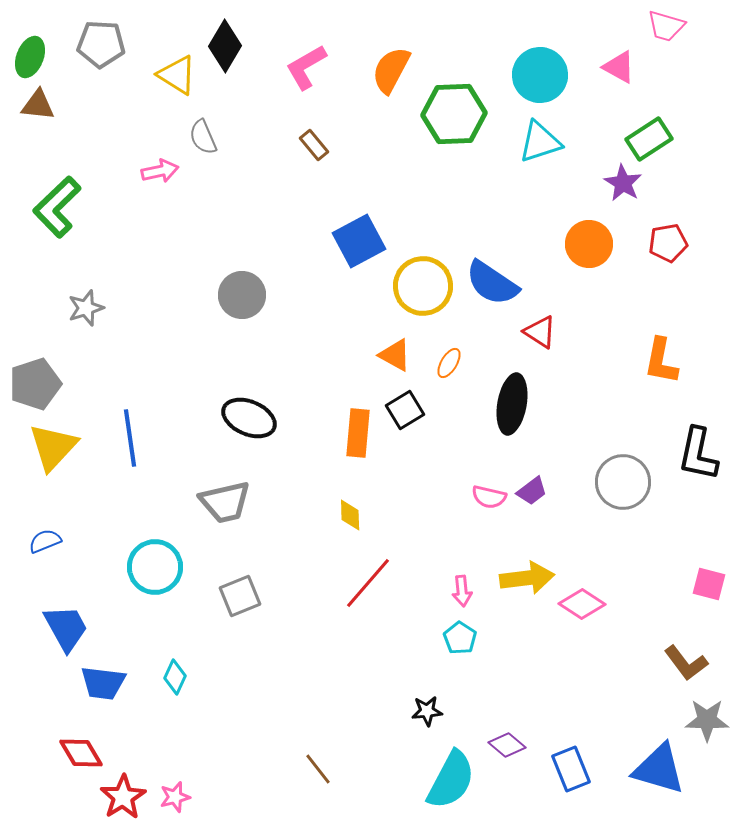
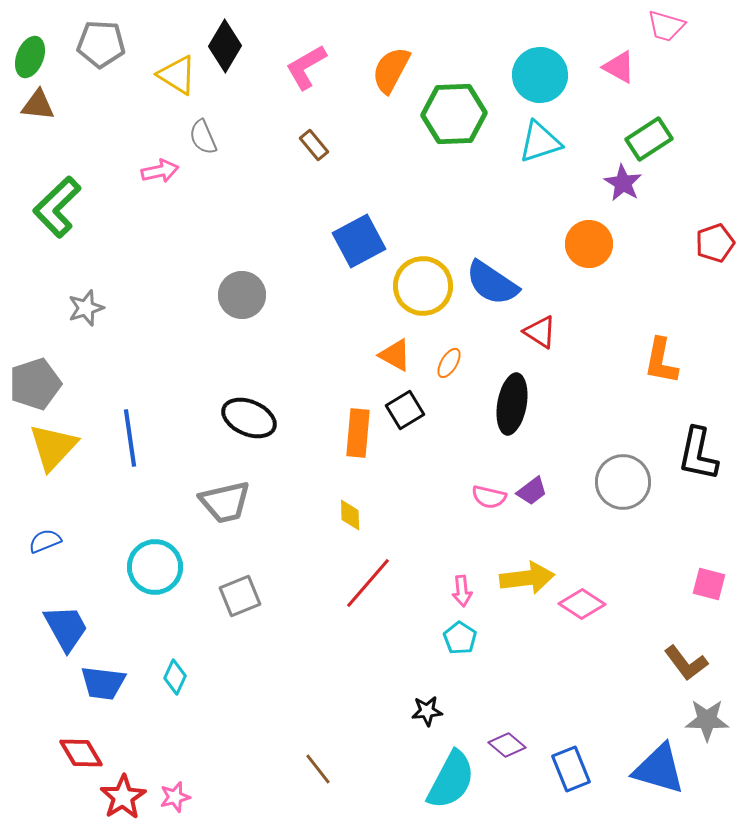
red pentagon at (668, 243): moved 47 px right; rotated 9 degrees counterclockwise
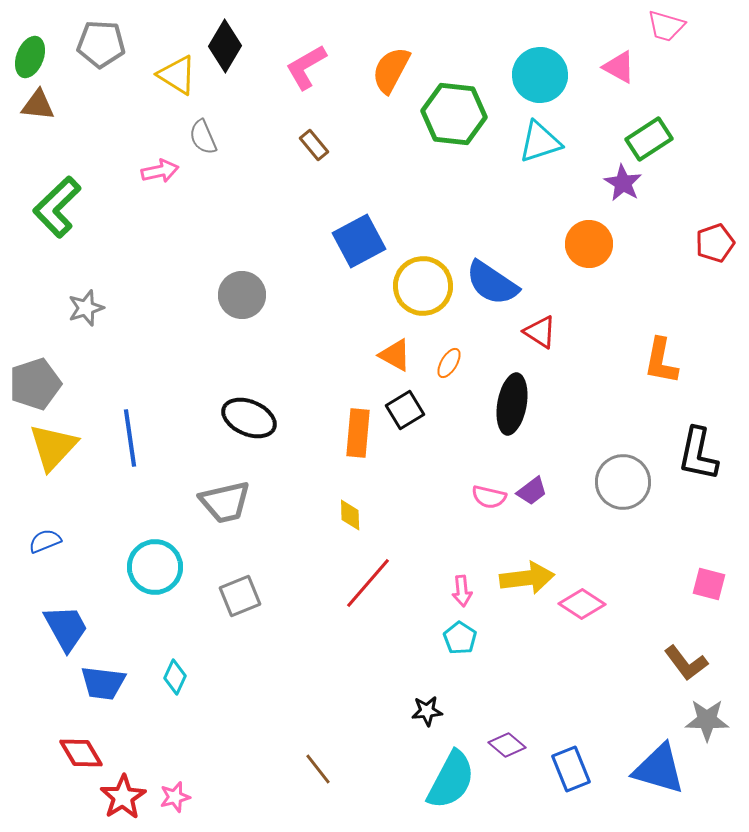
green hexagon at (454, 114): rotated 8 degrees clockwise
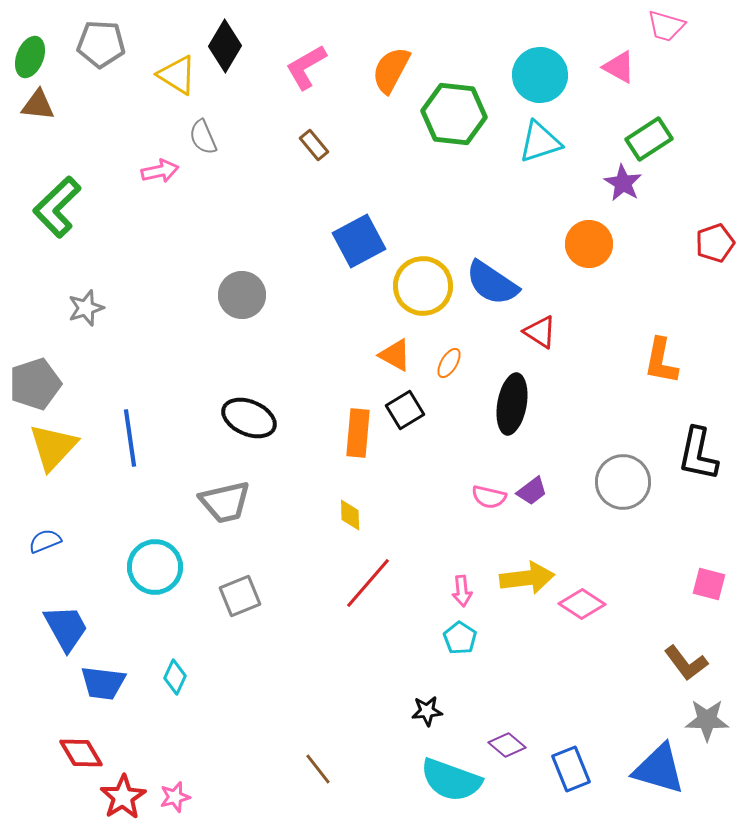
cyan semicircle at (451, 780): rotated 82 degrees clockwise
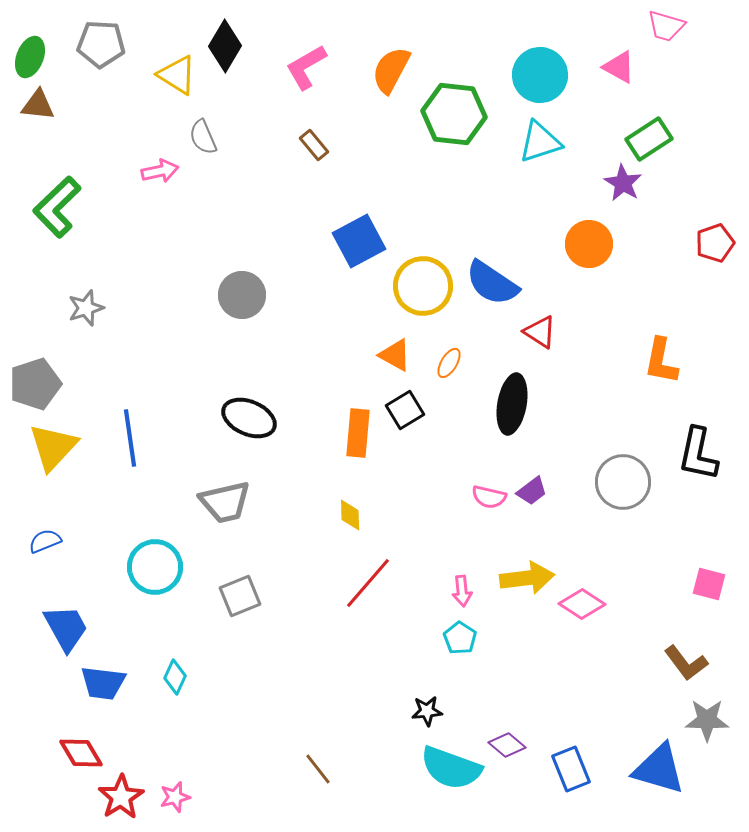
cyan semicircle at (451, 780): moved 12 px up
red star at (123, 797): moved 2 px left
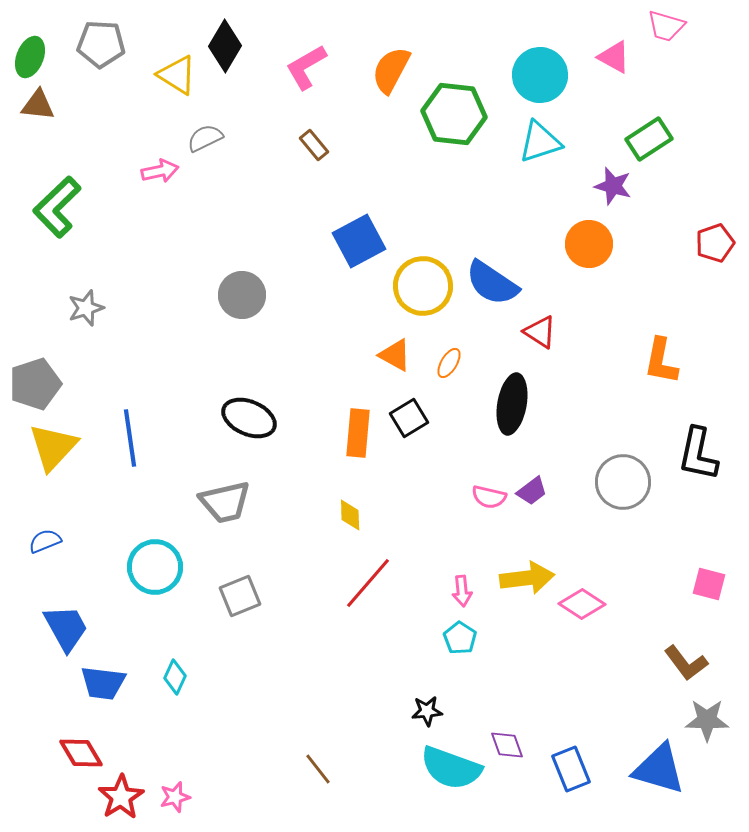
pink triangle at (619, 67): moved 5 px left, 10 px up
gray semicircle at (203, 137): moved 2 px right, 1 px down; rotated 87 degrees clockwise
purple star at (623, 183): moved 10 px left, 3 px down; rotated 15 degrees counterclockwise
black square at (405, 410): moved 4 px right, 8 px down
purple diamond at (507, 745): rotated 30 degrees clockwise
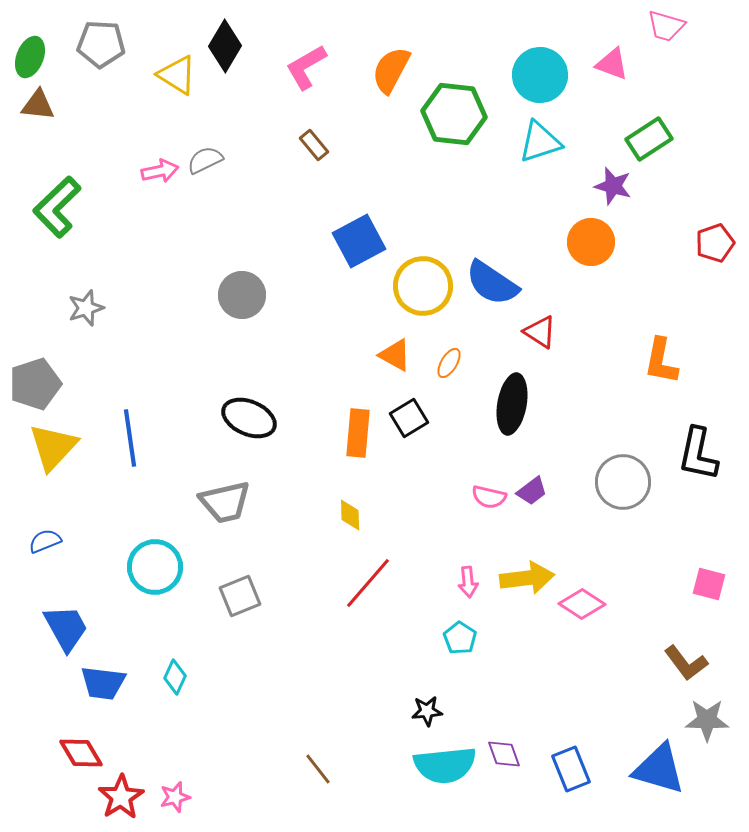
pink triangle at (614, 57): moved 2 px left, 7 px down; rotated 9 degrees counterclockwise
gray semicircle at (205, 138): moved 22 px down
orange circle at (589, 244): moved 2 px right, 2 px up
pink arrow at (462, 591): moved 6 px right, 9 px up
purple diamond at (507, 745): moved 3 px left, 9 px down
cyan semicircle at (451, 768): moved 6 px left, 3 px up; rotated 26 degrees counterclockwise
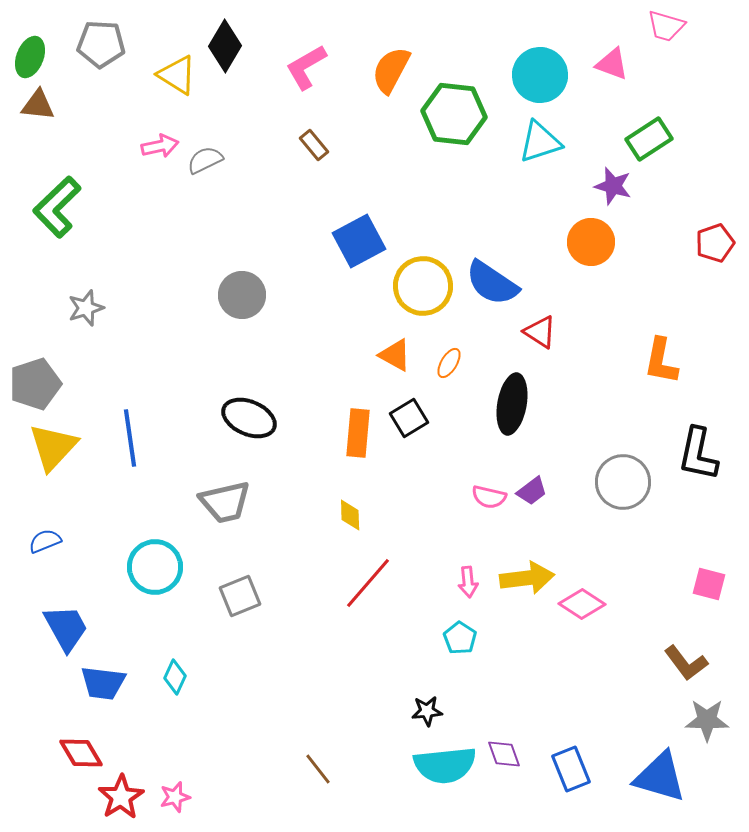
pink arrow at (160, 171): moved 25 px up
blue triangle at (659, 769): moved 1 px right, 8 px down
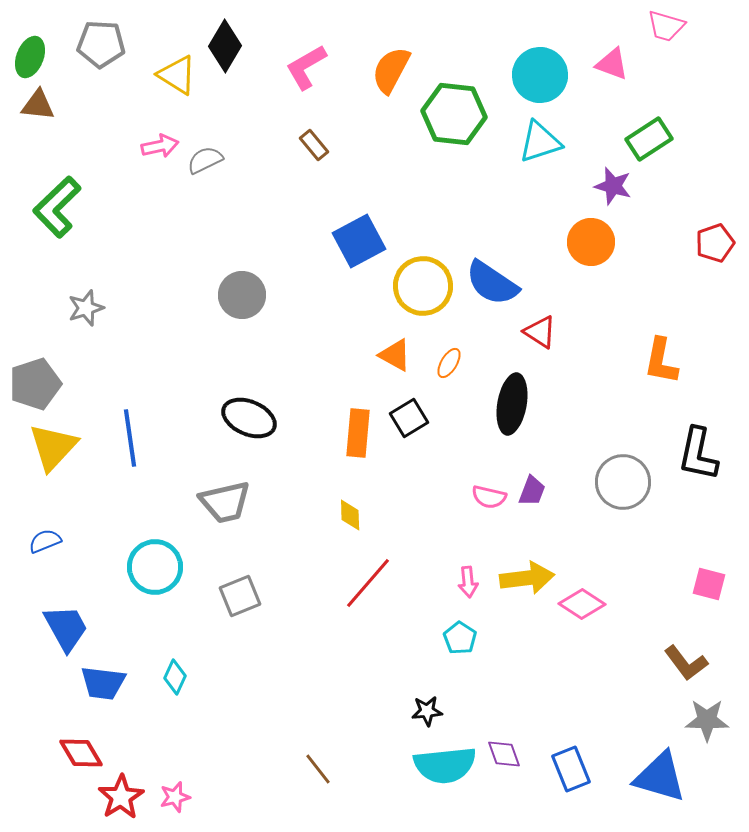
purple trapezoid at (532, 491): rotated 32 degrees counterclockwise
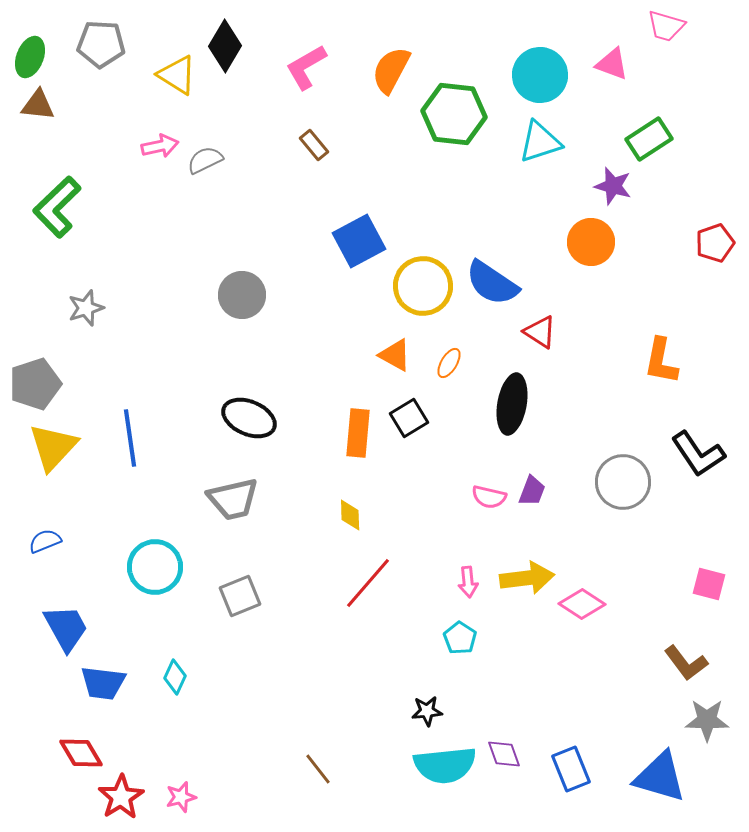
black L-shape at (698, 454): rotated 46 degrees counterclockwise
gray trapezoid at (225, 502): moved 8 px right, 3 px up
pink star at (175, 797): moved 6 px right
